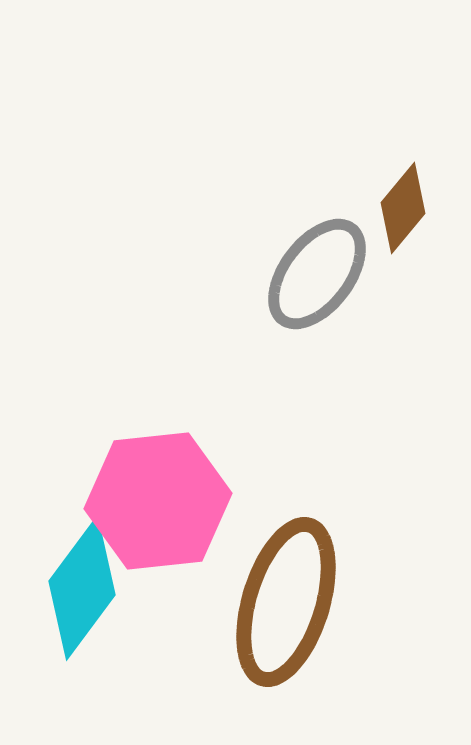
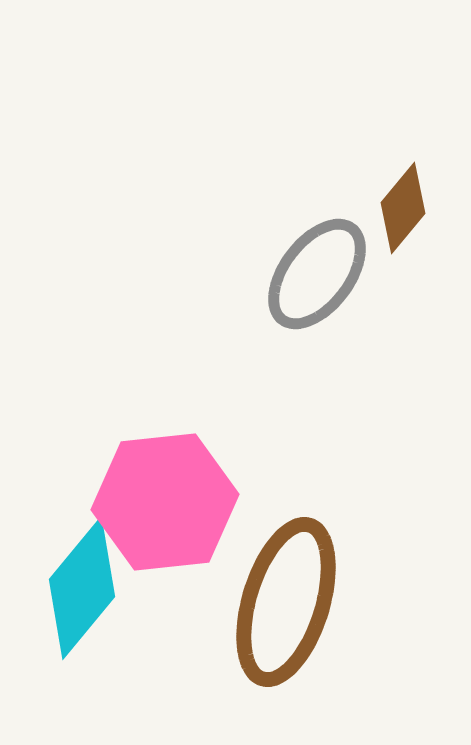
pink hexagon: moved 7 px right, 1 px down
cyan diamond: rotated 3 degrees clockwise
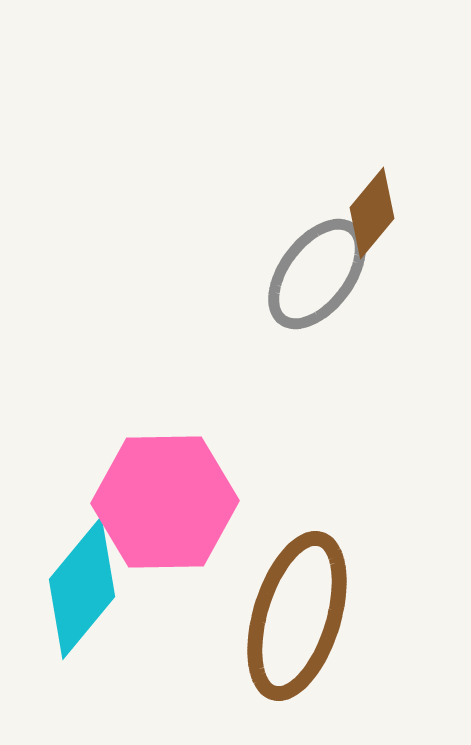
brown diamond: moved 31 px left, 5 px down
pink hexagon: rotated 5 degrees clockwise
brown ellipse: moved 11 px right, 14 px down
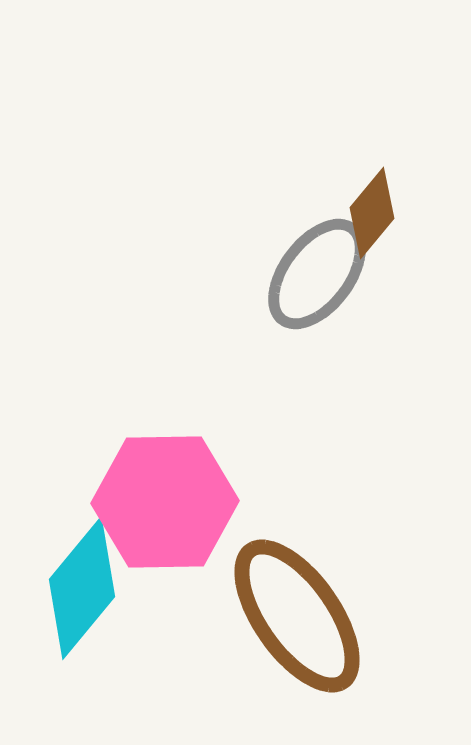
brown ellipse: rotated 52 degrees counterclockwise
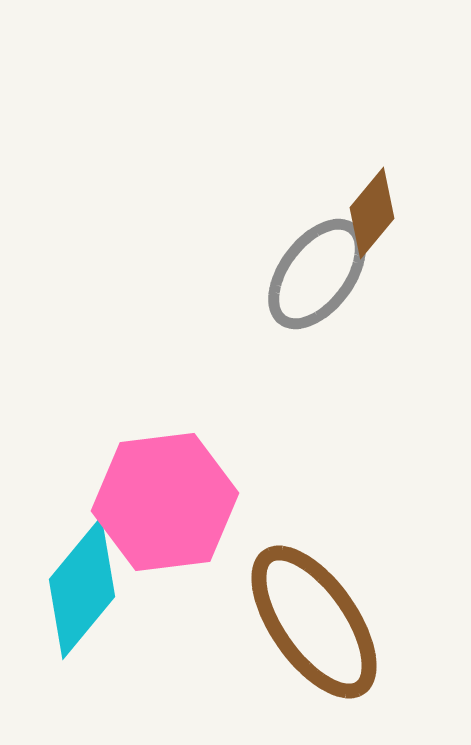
pink hexagon: rotated 6 degrees counterclockwise
brown ellipse: moved 17 px right, 6 px down
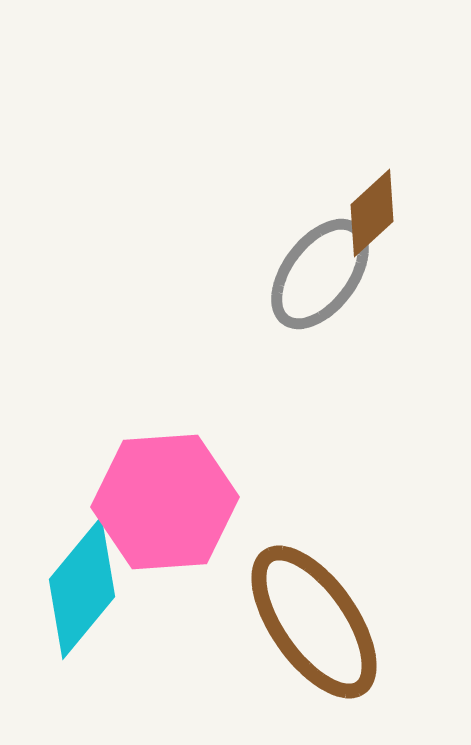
brown diamond: rotated 8 degrees clockwise
gray ellipse: moved 3 px right
pink hexagon: rotated 3 degrees clockwise
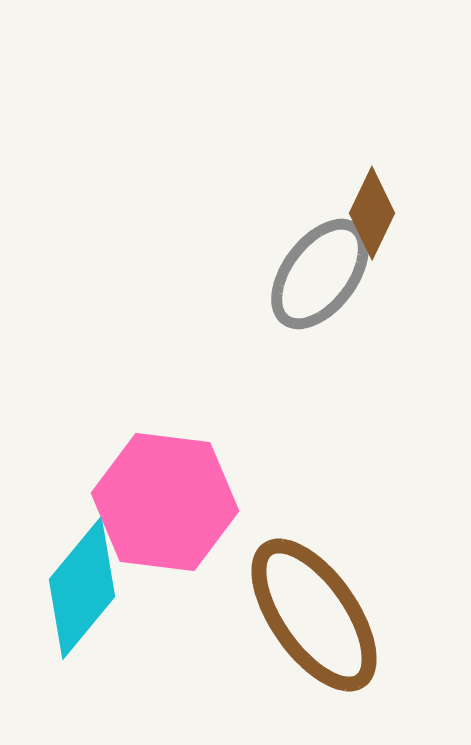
brown diamond: rotated 22 degrees counterclockwise
pink hexagon: rotated 11 degrees clockwise
brown ellipse: moved 7 px up
